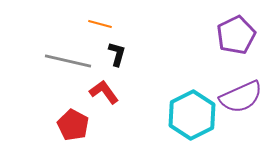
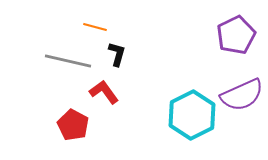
orange line: moved 5 px left, 3 px down
purple semicircle: moved 1 px right, 2 px up
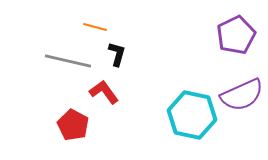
cyan hexagon: rotated 21 degrees counterclockwise
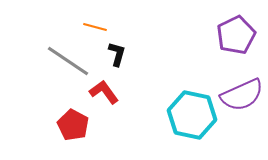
gray line: rotated 21 degrees clockwise
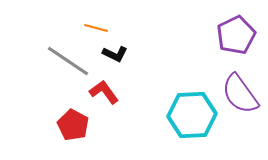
orange line: moved 1 px right, 1 px down
black L-shape: moved 2 px left; rotated 100 degrees clockwise
purple semicircle: moved 2 px left, 1 px up; rotated 78 degrees clockwise
cyan hexagon: rotated 15 degrees counterclockwise
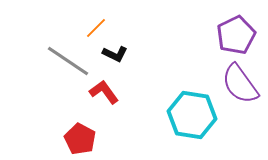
orange line: rotated 60 degrees counterclockwise
purple semicircle: moved 10 px up
cyan hexagon: rotated 12 degrees clockwise
red pentagon: moved 7 px right, 14 px down
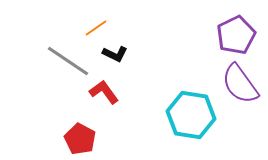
orange line: rotated 10 degrees clockwise
cyan hexagon: moved 1 px left
